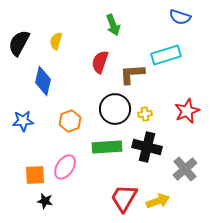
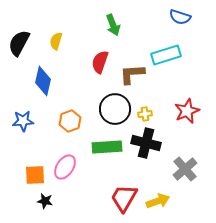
black cross: moved 1 px left, 4 px up
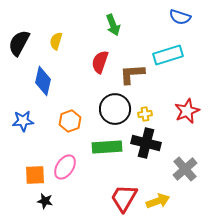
cyan rectangle: moved 2 px right
